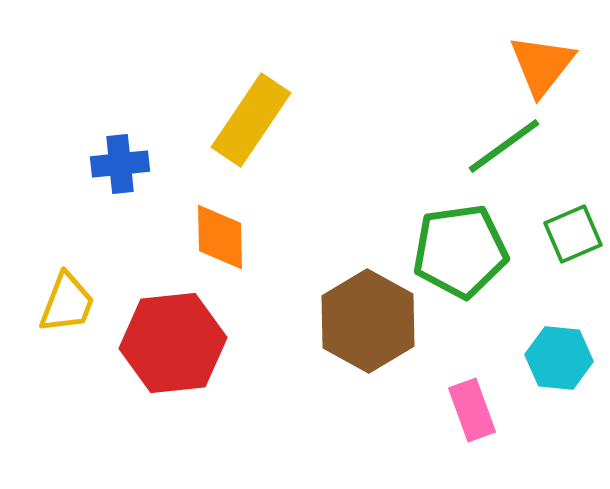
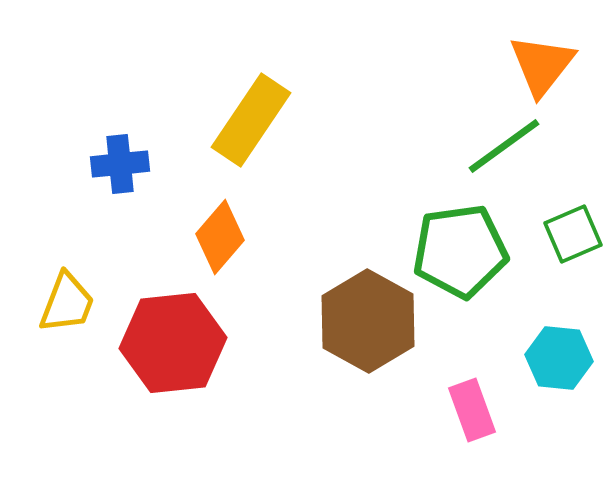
orange diamond: rotated 42 degrees clockwise
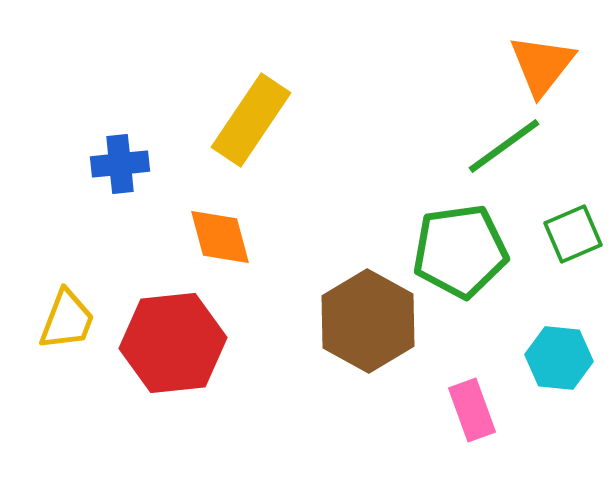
orange diamond: rotated 56 degrees counterclockwise
yellow trapezoid: moved 17 px down
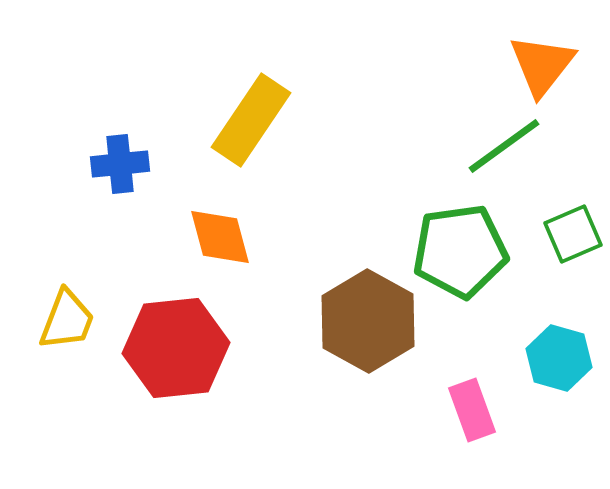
red hexagon: moved 3 px right, 5 px down
cyan hexagon: rotated 10 degrees clockwise
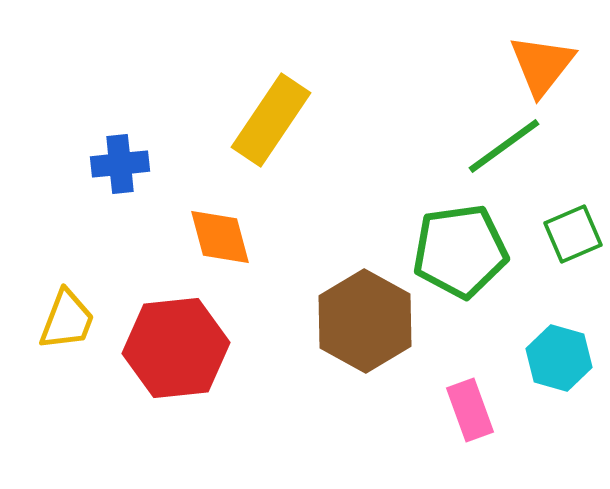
yellow rectangle: moved 20 px right
brown hexagon: moved 3 px left
pink rectangle: moved 2 px left
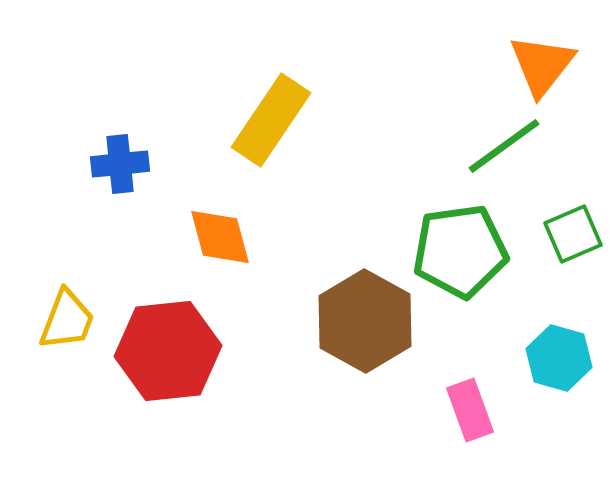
red hexagon: moved 8 px left, 3 px down
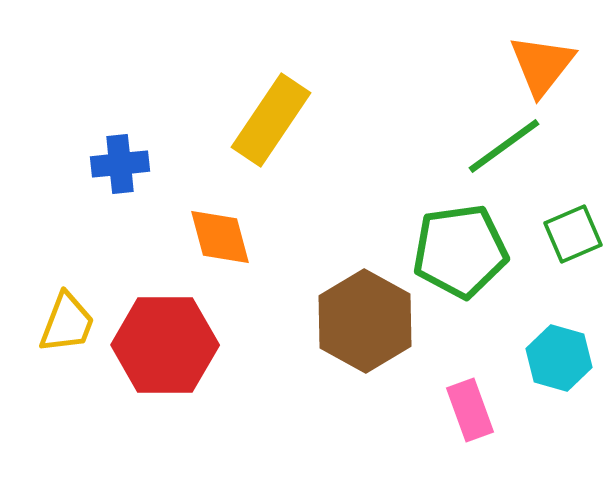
yellow trapezoid: moved 3 px down
red hexagon: moved 3 px left, 6 px up; rotated 6 degrees clockwise
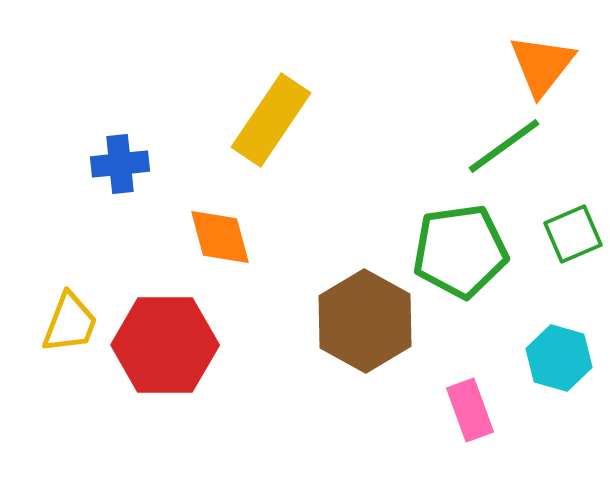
yellow trapezoid: moved 3 px right
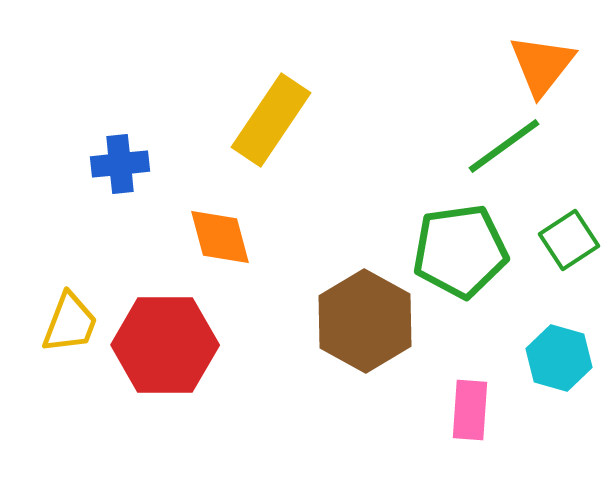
green square: moved 4 px left, 6 px down; rotated 10 degrees counterclockwise
pink rectangle: rotated 24 degrees clockwise
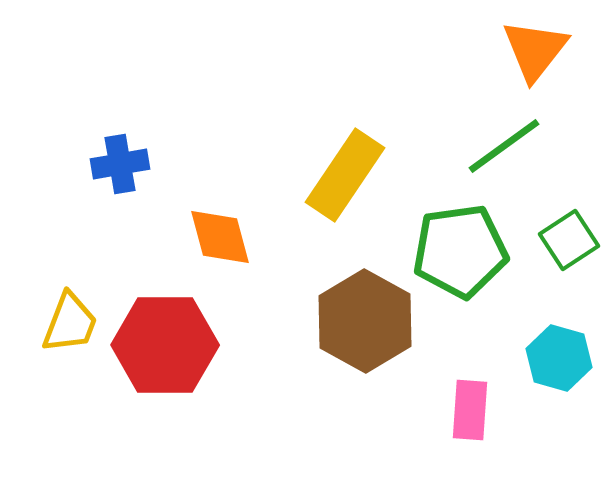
orange triangle: moved 7 px left, 15 px up
yellow rectangle: moved 74 px right, 55 px down
blue cross: rotated 4 degrees counterclockwise
